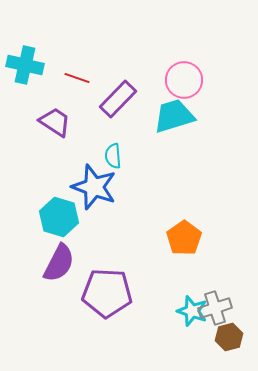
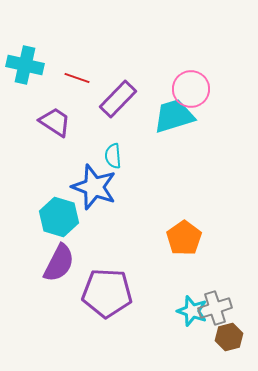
pink circle: moved 7 px right, 9 px down
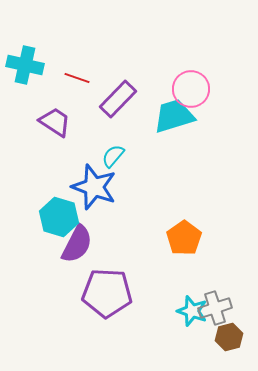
cyan semicircle: rotated 45 degrees clockwise
purple semicircle: moved 18 px right, 19 px up
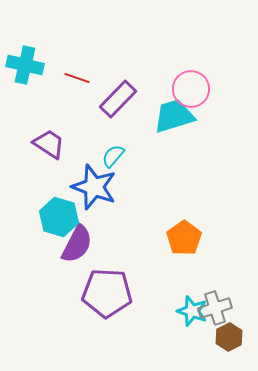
purple trapezoid: moved 6 px left, 22 px down
brown hexagon: rotated 12 degrees counterclockwise
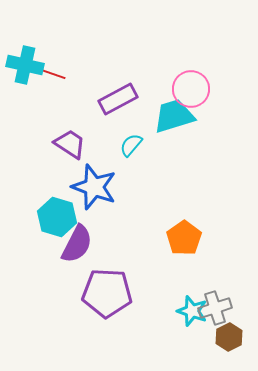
red line: moved 24 px left, 4 px up
purple rectangle: rotated 18 degrees clockwise
purple trapezoid: moved 21 px right
cyan semicircle: moved 18 px right, 11 px up
cyan hexagon: moved 2 px left
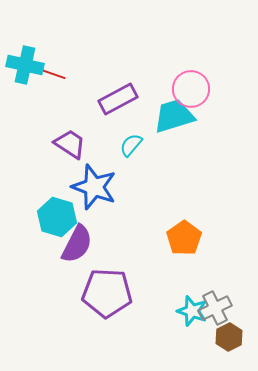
gray cross: rotated 8 degrees counterclockwise
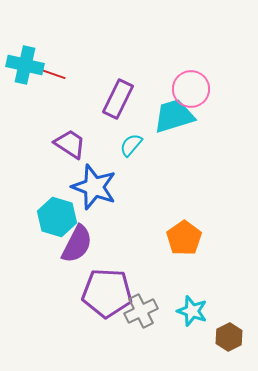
purple rectangle: rotated 36 degrees counterclockwise
gray cross: moved 74 px left, 3 px down
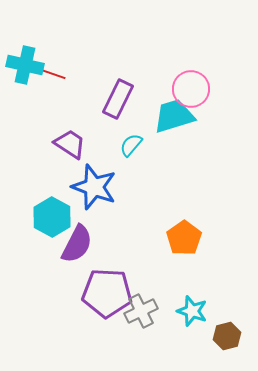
cyan hexagon: moved 5 px left; rotated 12 degrees clockwise
brown hexagon: moved 2 px left, 1 px up; rotated 12 degrees clockwise
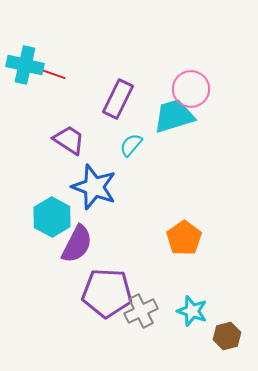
purple trapezoid: moved 1 px left, 4 px up
